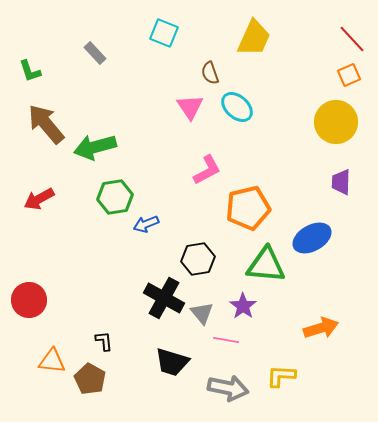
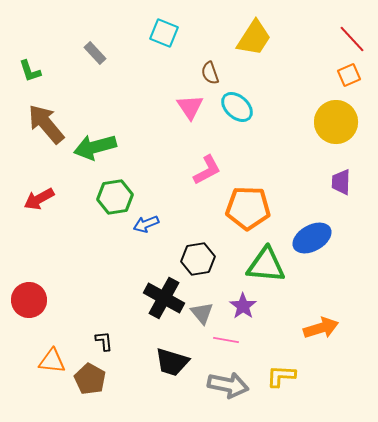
yellow trapezoid: rotated 9 degrees clockwise
orange pentagon: rotated 15 degrees clockwise
gray arrow: moved 3 px up
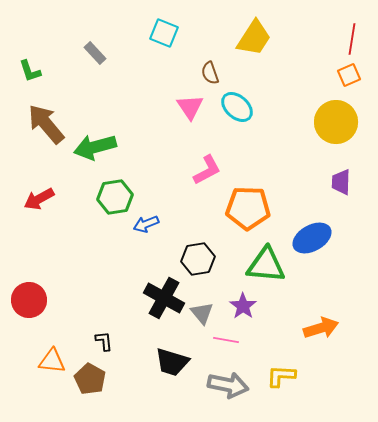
red line: rotated 52 degrees clockwise
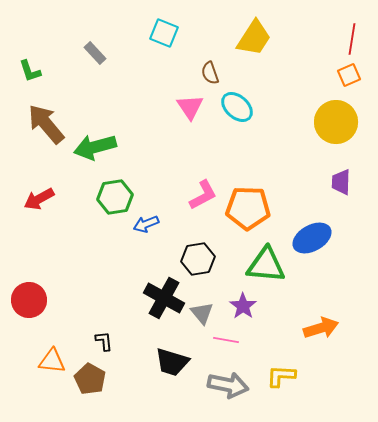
pink L-shape: moved 4 px left, 25 px down
